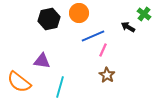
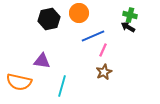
green cross: moved 14 px left, 1 px down; rotated 24 degrees counterclockwise
brown star: moved 3 px left, 3 px up; rotated 14 degrees clockwise
orange semicircle: rotated 25 degrees counterclockwise
cyan line: moved 2 px right, 1 px up
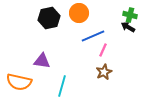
black hexagon: moved 1 px up
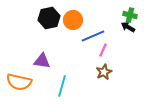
orange circle: moved 6 px left, 7 px down
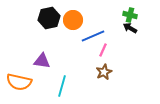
black arrow: moved 2 px right, 1 px down
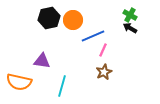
green cross: rotated 16 degrees clockwise
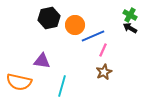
orange circle: moved 2 px right, 5 px down
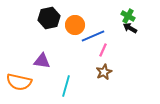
green cross: moved 2 px left, 1 px down
cyan line: moved 4 px right
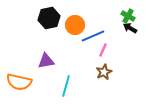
purple triangle: moved 4 px right; rotated 18 degrees counterclockwise
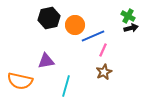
black arrow: moved 1 px right; rotated 136 degrees clockwise
orange semicircle: moved 1 px right, 1 px up
